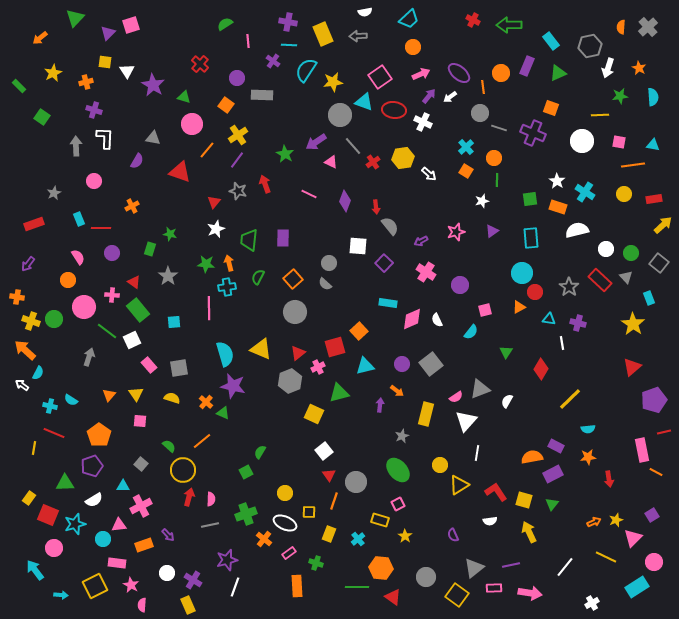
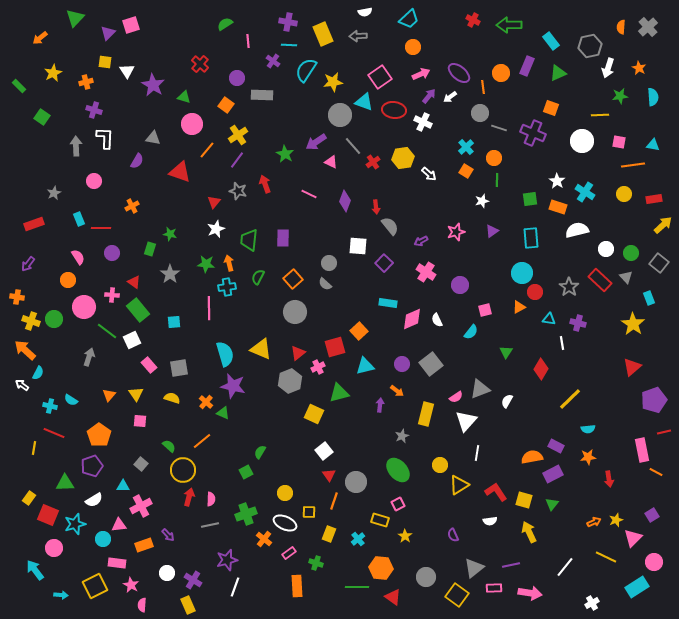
gray star at (168, 276): moved 2 px right, 2 px up
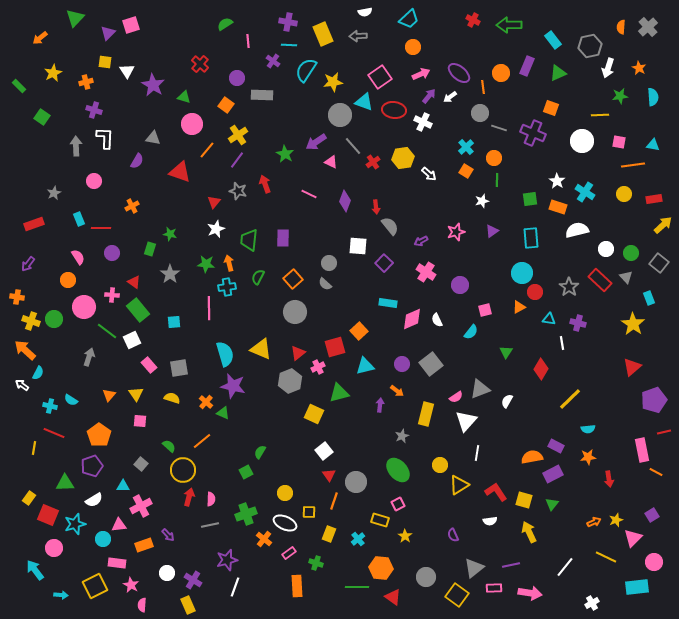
cyan rectangle at (551, 41): moved 2 px right, 1 px up
cyan rectangle at (637, 587): rotated 25 degrees clockwise
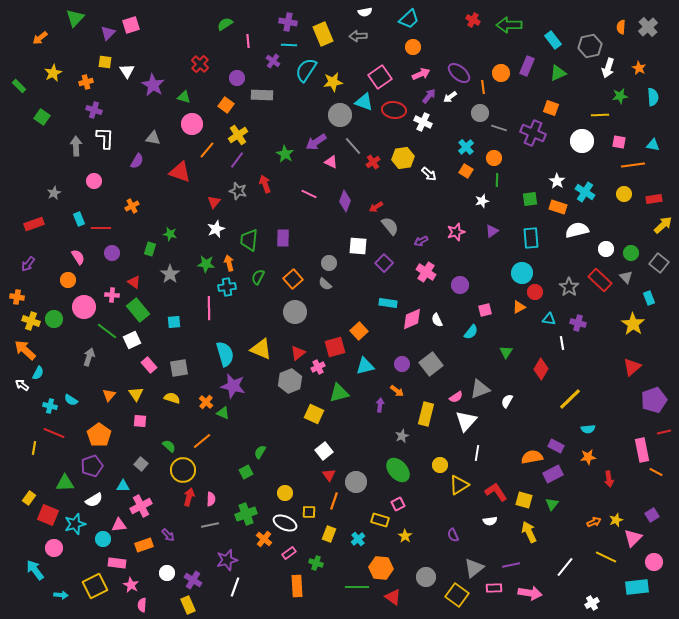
red arrow at (376, 207): rotated 64 degrees clockwise
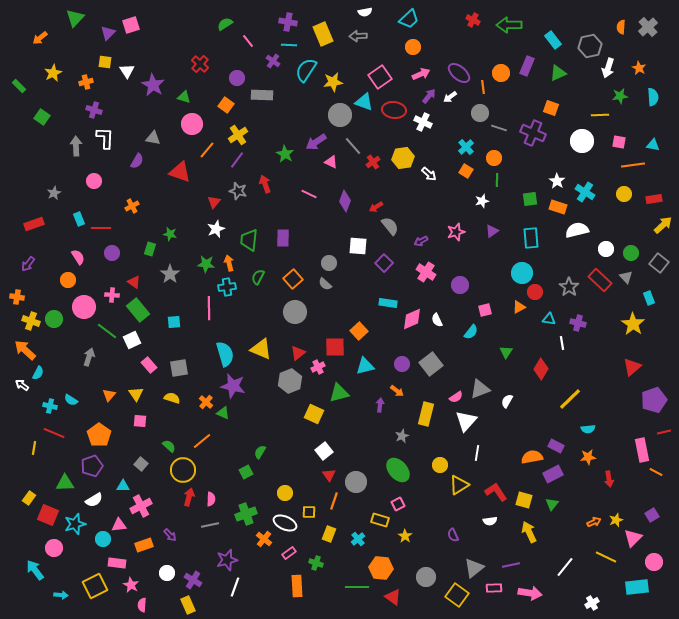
pink line at (248, 41): rotated 32 degrees counterclockwise
red square at (335, 347): rotated 15 degrees clockwise
purple arrow at (168, 535): moved 2 px right
